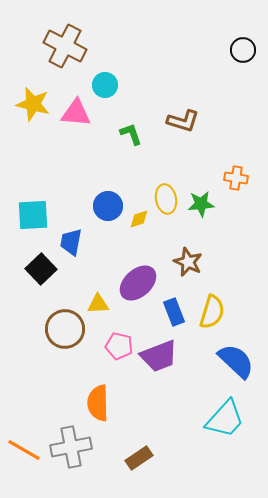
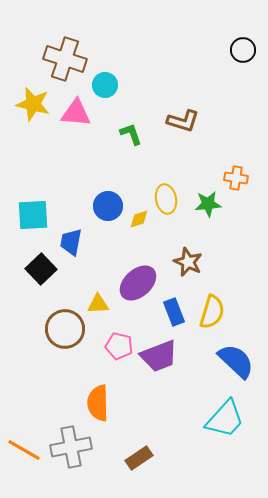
brown cross: moved 13 px down; rotated 9 degrees counterclockwise
green star: moved 7 px right
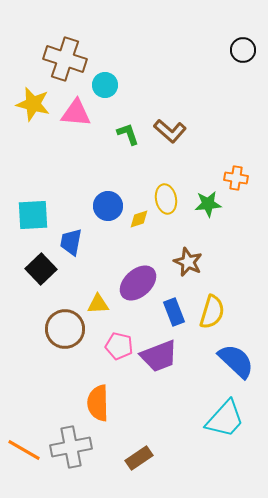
brown L-shape: moved 13 px left, 10 px down; rotated 24 degrees clockwise
green L-shape: moved 3 px left
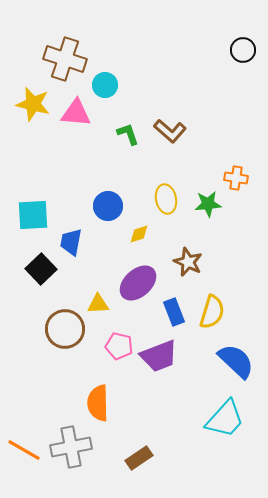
yellow diamond: moved 15 px down
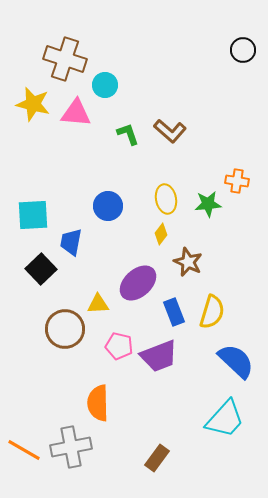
orange cross: moved 1 px right, 3 px down
yellow diamond: moved 22 px right; rotated 35 degrees counterclockwise
brown rectangle: moved 18 px right; rotated 20 degrees counterclockwise
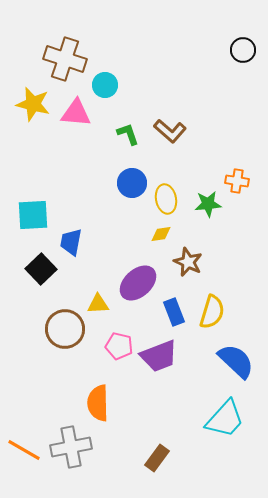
blue circle: moved 24 px right, 23 px up
yellow diamond: rotated 45 degrees clockwise
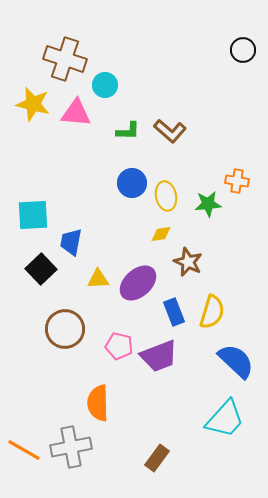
green L-shape: moved 3 px up; rotated 110 degrees clockwise
yellow ellipse: moved 3 px up
yellow triangle: moved 25 px up
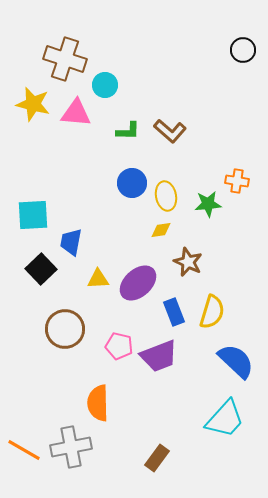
yellow diamond: moved 4 px up
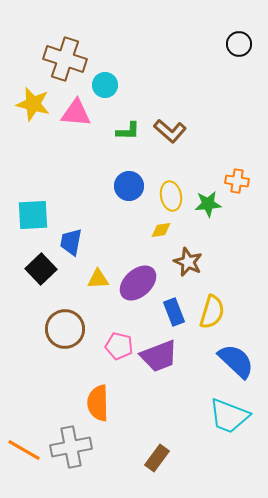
black circle: moved 4 px left, 6 px up
blue circle: moved 3 px left, 3 px down
yellow ellipse: moved 5 px right
cyan trapezoid: moved 4 px right, 3 px up; rotated 69 degrees clockwise
